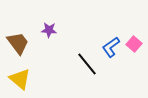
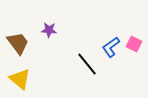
pink square: rotated 14 degrees counterclockwise
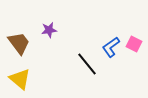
purple star: rotated 14 degrees counterclockwise
brown trapezoid: moved 1 px right
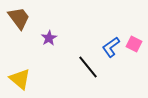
purple star: moved 8 px down; rotated 21 degrees counterclockwise
brown trapezoid: moved 25 px up
black line: moved 1 px right, 3 px down
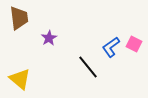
brown trapezoid: rotated 30 degrees clockwise
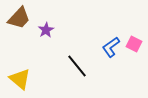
brown trapezoid: rotated 50 degrees clockwise
purple star: moved 3 px left, 8 px up
black line: moved 11 px left, 1 px up
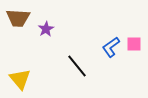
brown trapezoid: moved 1 px left; rotated 50 degrees clockwise
purple star: moved 1 px up
pink square: rotated 28 degrees counterclockwise
yellow triangle: rotated 10 degrees clockwise
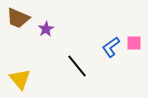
brown trapezoid: rotated 20 degrees clockwise
pink square: moved 1 px up
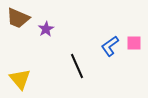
blue L-shape: moved 1 px left, 1 px up
black line: rotated 15 degrees clockwise
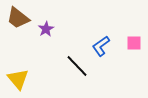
brown trapezoid: rotated 15 degrees clockwise
blue L-shape: moved 9 px left
black line: rotated 20 degrees counterclockwise
yellow triangle: moved 2 px left
